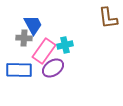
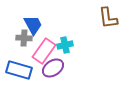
blue rectangle: rotated 15 degrees clockwise
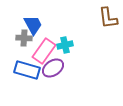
blue rectangle: moved 8 px right
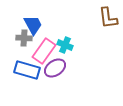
cyan cross: rotated 35 degrees clockwise
purple ellipse: moved 2 px right
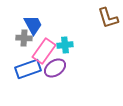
brown L-shape: rotated 10 degrees counterclockwise
cyan cross: rotated 28 degrees counterclockwise
blue rectangle: moved 1 px right, 1 px up; rotated 35 degrees counterclockwise
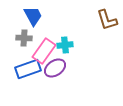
brown L-shape: moved 1 px left, 2 px down
blue trapezoid: moved 9 px up
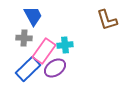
blue rectangle: rotated 25 degrees counterclockwise
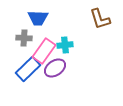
blue trapezoid: moved 5 px right, 2 px down; rotated 120 degrees clockwise
brown L-shape: moved 7 px left, 1 px up
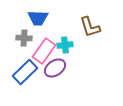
brown L-shape: moved 10 px left, 8 px down
blue rectangle: moved 3 px left, 3 px down
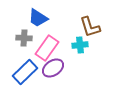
blue trapezoid: rotated 30 degrees clockwise
cyan cross: moved 15 px right
pink rectangle: moved 3 px right, 3 px up
purple ellipse: moved 2 px left
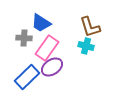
blue trapezoid: moved 3 px right, 5 px down
cyan cross: moved 6 px right, 1 px down; rotated 21 degrees clockwise
purple ellipse: moved 1 px left, 1 px up
blue rectangle: moved 2 px right, 5 px down
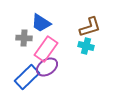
brown L-shape: rotated 90 degrees counterclockwise
pink rectangle: moved 1 px left, 1 px down
purple ellipse: moved 5 px left
